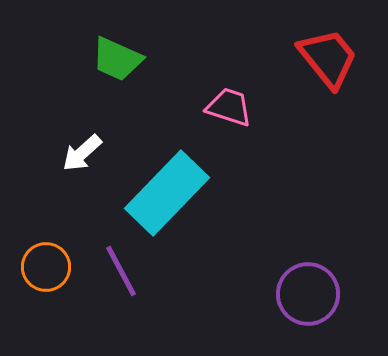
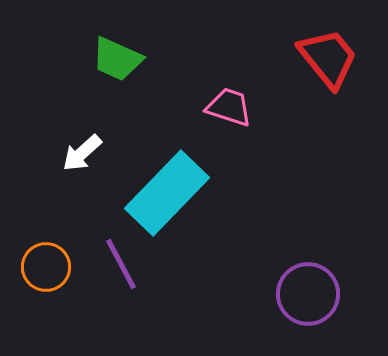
purple line: moved 7 px up
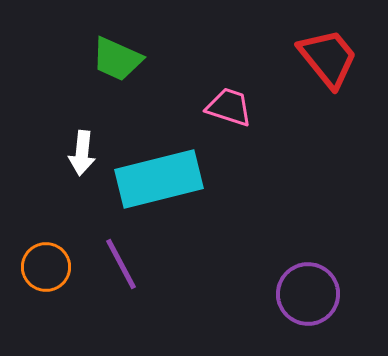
white arrow: rotated 42 degrees counterclockwise
cyan rectangle: moved 8 px left, 14 px up; rotated 32 degrees clockwise
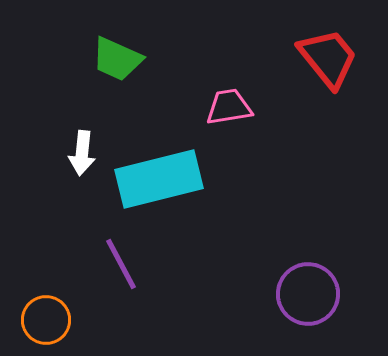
pink trapezoid: rotated 27 degrees counterclockwise
orange circle: moved 53 px down
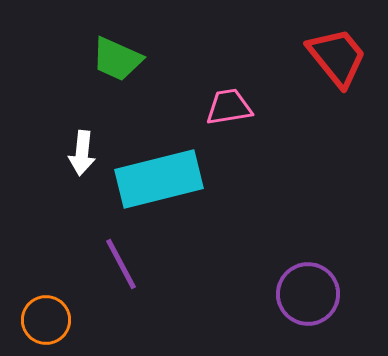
red trapezoid: moved 9 px right, 1 px up
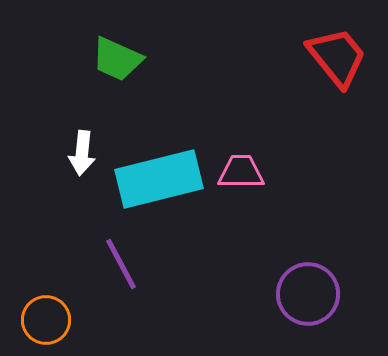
pink trapezoid: moved 12 px right, 65 px down; rotated 9 degrees clockwise
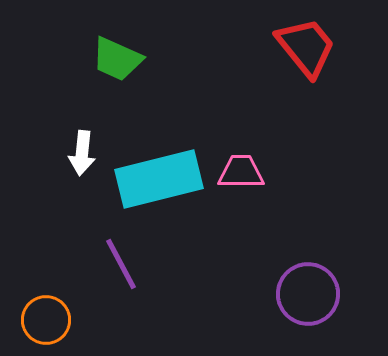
red trapezoid: moved 31 px left, 10 px up
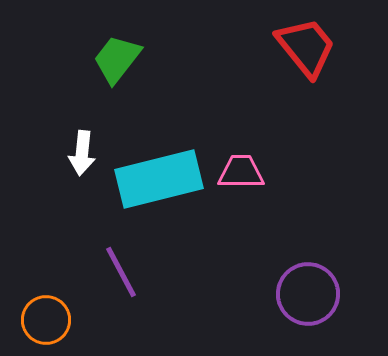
green trapezoid: rotated 104 degrees clockwise
purple line: moved 8 px down
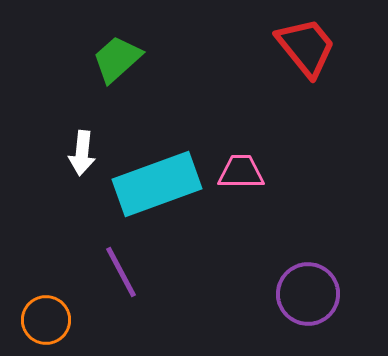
green trapezoid: rotated 10 degrees clockwise
cyan rectangle: moved 2 px left, 5 px down; rotated 6 degrees counterclockwise
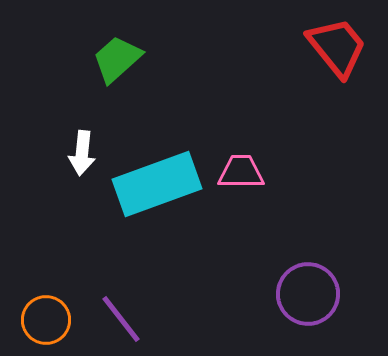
red trapezoid: moved 31 px right
purple line: moved 47 px down; rotated 10 degrees counterclockwise
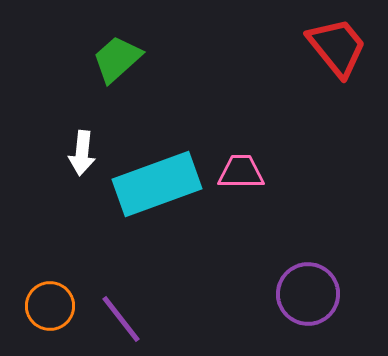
orange circle: moved 4 px right, 14 px up
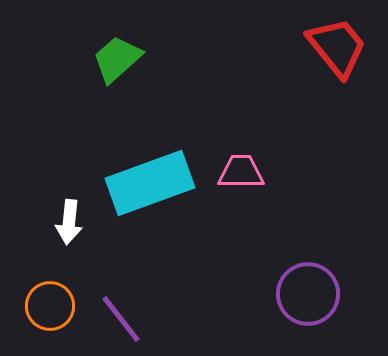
white arrow: moved 13 px left, 69 px down
cyan rectangle: moved 7 px left, 1 px up
